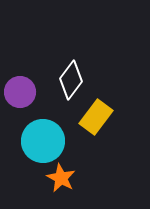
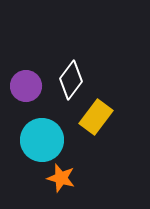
purple circle: moved 6 px right, 6 px up
cyan circle: moved 1 px left, 1 px up
orange star: rotated 12 degrees counterclockwise
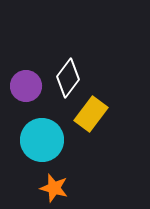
white diamond: moved 3 px left, 2 px up
yellow rectangle: moved 5 px left, 3 px up
orange star: moved 7 px left, 10 px down
